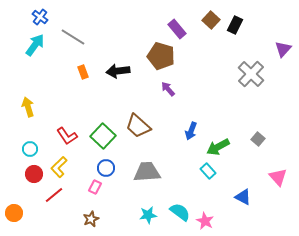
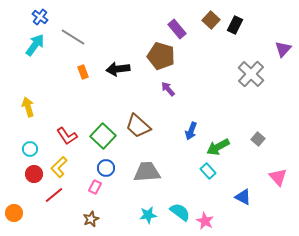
black arrow: moved 2 px up
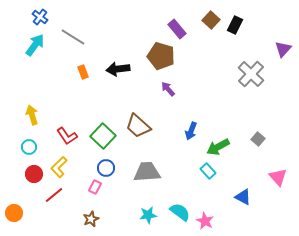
yellow arrow: moved 4 px right, 8 px down
cyan circle: moved 1 px left, 2 px up
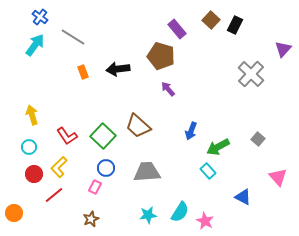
cyan semicircle: rotated 85 degrees clockwise
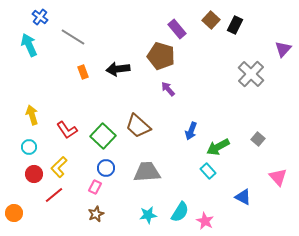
cyan arrow: moved 6 px left; rotated 60 degrees counterclockwise
red L-shape: moved 6 px up
brown star: moved 5 px right, 5 px up
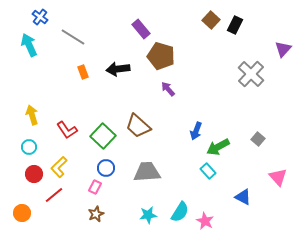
purple rectangle: moved 36 px left
blue arrow: moved 5 px right
orange circle: moved 8 px right
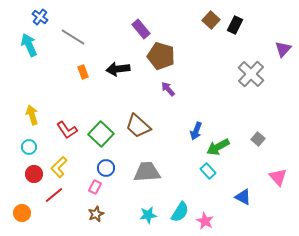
green square: moved 2 px left, 2 px up
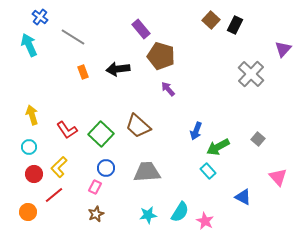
orange circle: moved 6 px right, 1 px up
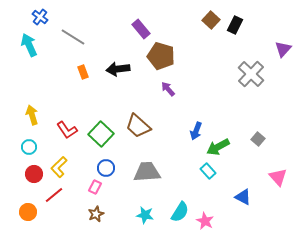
cyan star: moved 3 px left; rotated 18 degrees clockwise
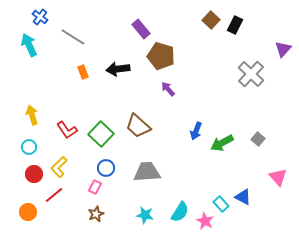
green arrow: moved 4 px right, 4 px up
cyan rectangle: moved 13 px right, 33 px down
